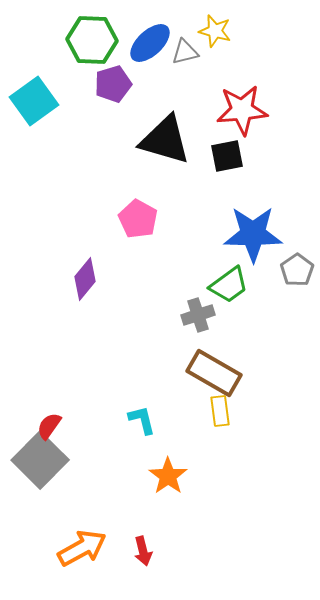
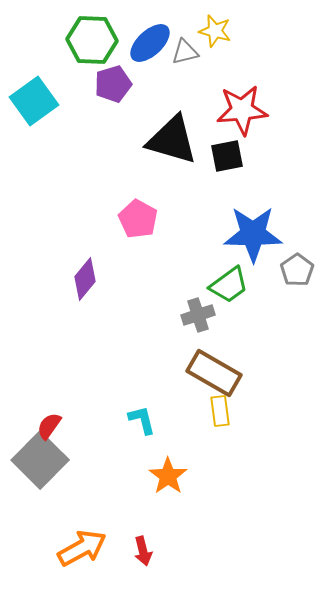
black triangle: moved 7 px right
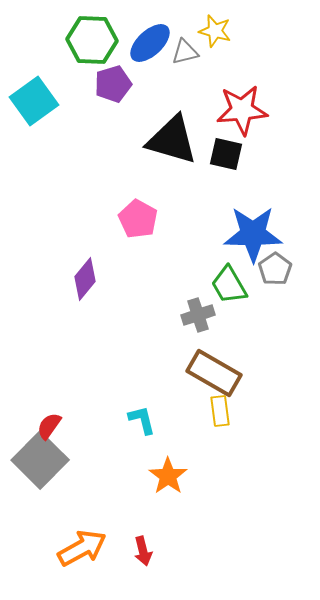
black square: moved 1 px left, 2 px up; rotated 24 degrees clockwise
gray pentagon: moved 22 px left, 1 px up
green trapezoid: rotated 96 degrees clockwise
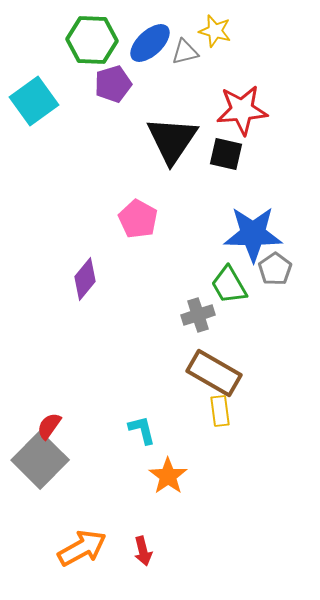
black triangle: rotated 48 degrees clockwise
cyan L-shape: moved 10 px down
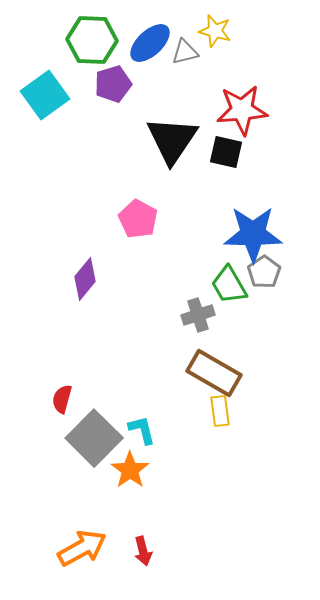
cyan square: moved 11 px right, 6 px up
black square: moved 2 px up
gray pentagon: moved 11 px left, 3 px down
red semicircle: moved 13 px right, 27 px up; rotated 20 degrees counterclockwise
gray square: moved 54 px right, 22 px up
orange star: moved 38 px left, 6 px up
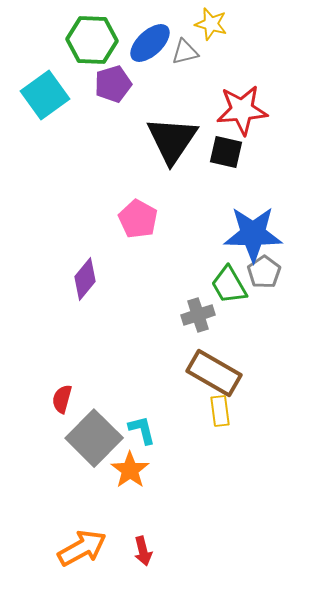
yellow star: moved 4 px left, 7 px up
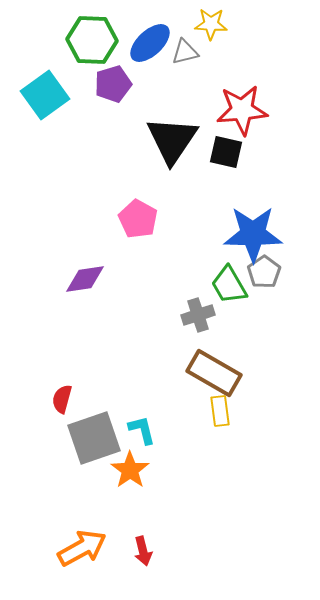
yellow star: rotated 12 degrees counterclockwise
purple diamond: rotated 42 degrees clockwise
gray square: rotated 26 degrees clockwise
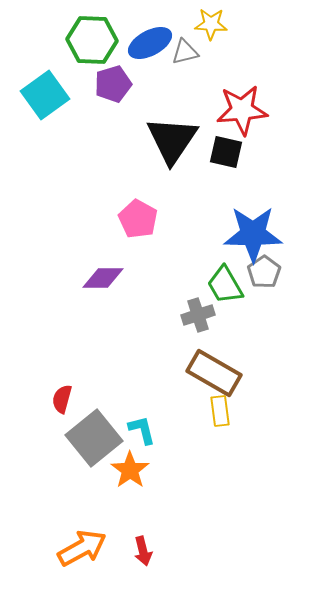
blue ellipse: rotated 15 degrees clockwise
purple diamond: moved 18 px right, 1 px up; rotated 9 degrees clockwise
green trapezoid: moved 4 px left
gray square: rotated 20 degrees counterclockwise
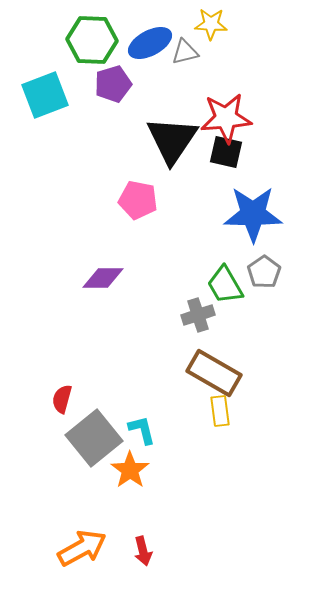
cyan square: rotated 15 degrees clockwise
red star: moved 16 px left, 8 px down
pink pentagon: moved 19 px up; rotated 18 degrees counterclockwise
blue star: moved 20 px up
